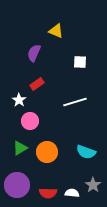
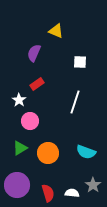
white line: rotated 55 degrees counterclockwise
orange circle: moved 1 px right, 1 px down
red semicircle: rotated 108 degrees counterclockwise
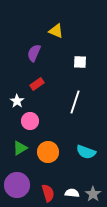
white star: moved 2 px left, 1 px down
orange circle: moved 1 px up
gray star: moved 9 px down
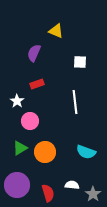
red rectangle: rotated 16 degrees clockwise
white line: rotated 25 degrees counterclockwise
orange circle: moved 3 px left
white semicircle: moved 8 px up
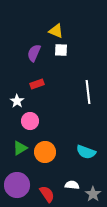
white square: moved 19 px left, 12 px up
white line: moved 13 px right, 10 px up
red semicircle: moved 1 px left, 1 px down; rotated 18 degrees counterclockwise
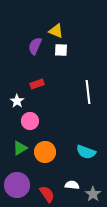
purple semicircle: moved 1 px right, 7 px up
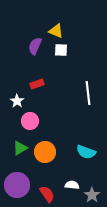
white line: moved 1 px down
gray star: moved 1 px left, 1 px down
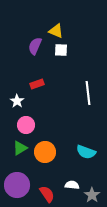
pink circle: moved 4 px left, 4 px down
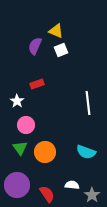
white square: rotated 24 degrees counterclockwise
white line: moved 10 px down
green triangle: rotated 35 degrees counterclockwise
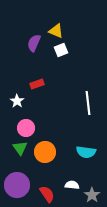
purple semicircle: moved 1 px left, 3 px up
pink circle: moved 3 px down
cyan semicircle: rotated 12 degrees counterclockwise
